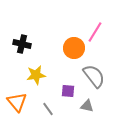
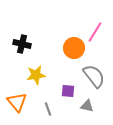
gray line: rotated 16 degrees clockwise
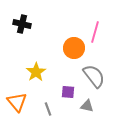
pink line: rotated 15 degrees counterclockwise
black cross: moved 20 px up
yellow star: moved 3 px up; rotated 24 degrees counterclockwise
purple square: moved 1 px down
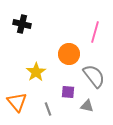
orange circle: moved 5 px left, 6 px down
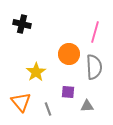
gray semicircle: moved 9 px up; rotated 35 degrees clockwise
orange triangle: moved 4 px right
gray triangle: rotated 16 degrees counterclockwise
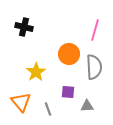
black cross: moved 2 px right, 3 px down
pink line: moved 2 px up
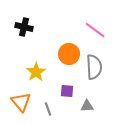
pink line: rotated 70 degrees counterclockwise
purple square: moved 1 px left, 1 px up
